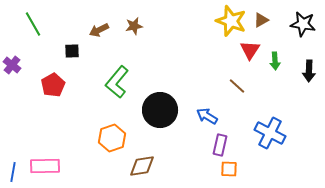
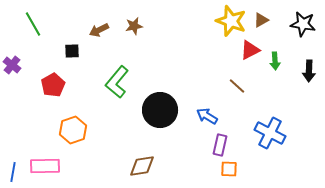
red triangle: rotated 30 degrees clockwise
orange hexagon: moved 39 px left, 8 px up
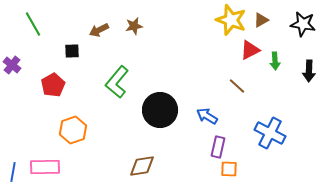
yellow star: moved 1 px up
purple rectangle: moved 2 px left, 2 px down
pink rectangle: moved 1 px down
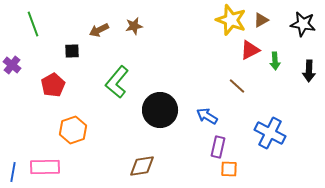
green line: rotated 10 degrees clockwise
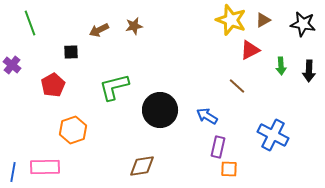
brown triangle: moved 2 px right
green line: moved 3 px left, 1 px up
black square: moved 1 px left, 1 px down
green arrow: moved 6 px right, 5 px down
green L-shape: moved 3 px left, 5 px down; rotated 36 degrees clockwise
blue cross: moved 3 px right, 2 px down
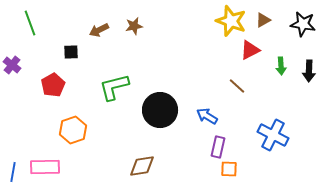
yellow star: moved 1 px down
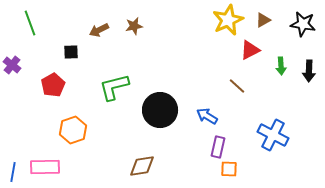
yellow star: moved 3 px left, 1 px up; rotated 28 degrees clockwise
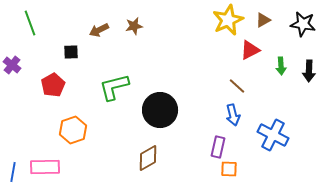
blue arrow: moved 26 px right, 1 px up; rotated 135 degrees counterclockwise
brown diamond: moved 6 px right, 8 px up; rotated 20 degrees counterclockwise
